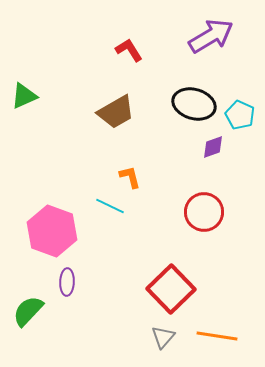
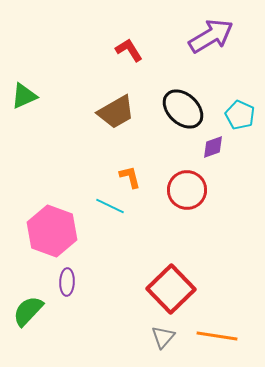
black ellipse: moved 11 px left, 5 px down; rotated 27 degrees clockwise
red circle: moved 17 px left, 22 px up
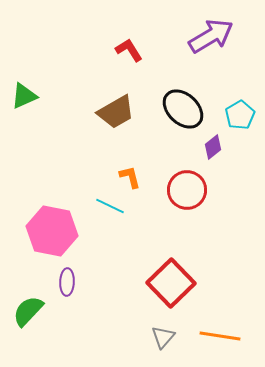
cyan pentagon: rotated 16 degrees clockwise
purple diamond: rotated 20 degrees counterclockwise
pink hexagon: rotated 9 degrees counterclockwise
red square: moved 6 px up
orange line: moved 3 px right
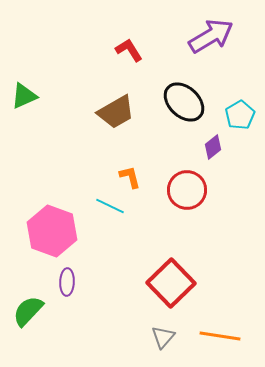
black ellipse: moved 1 px right, 7 px up
pink hexagon: rotated 9 degrees clockwise
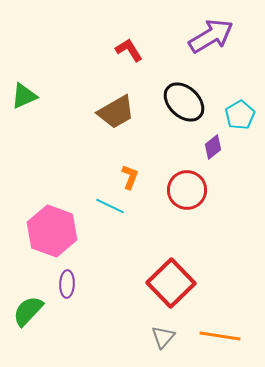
orange L-shape: rotated 35 degrees clockwise
purple ellipse: moved 2 px down
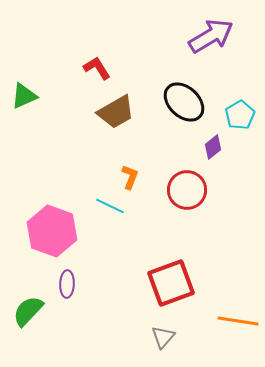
red L-shape: moved 32 px left, 18 px down
red square: rotated 24 degrees clockwise
orange line: moved 18 px right, 15 px up
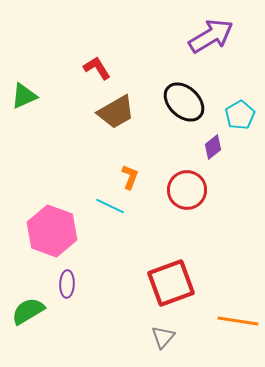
green semicircle: rotated 16 degrees clockwise
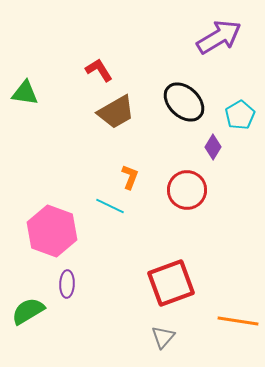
purple arrow: moved 8 px right, 1 px down
red L-shape: moved 2 px right, 2 px down
green triangle: moved 1 px right, 3 px up; rotated 32 degrees clockwise
purple diamond: rotated 20 degrees counterclockwise
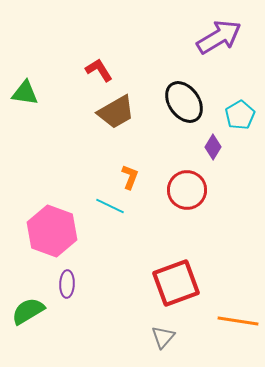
black ellipse: rotated 12 degrees clockwise
red square: moved 5 px right
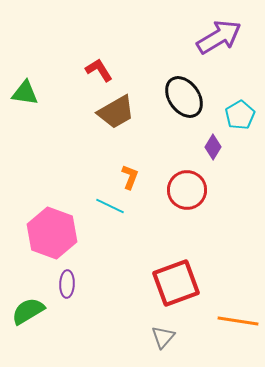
black ellipse: moved 5 px up
pink hexagon: moved 2 px down
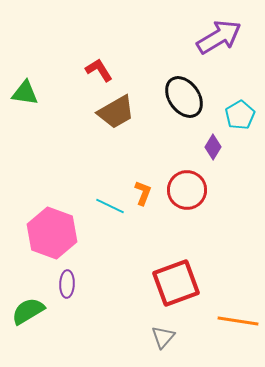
orange L-shape: moved 13 px right, 16 px down
